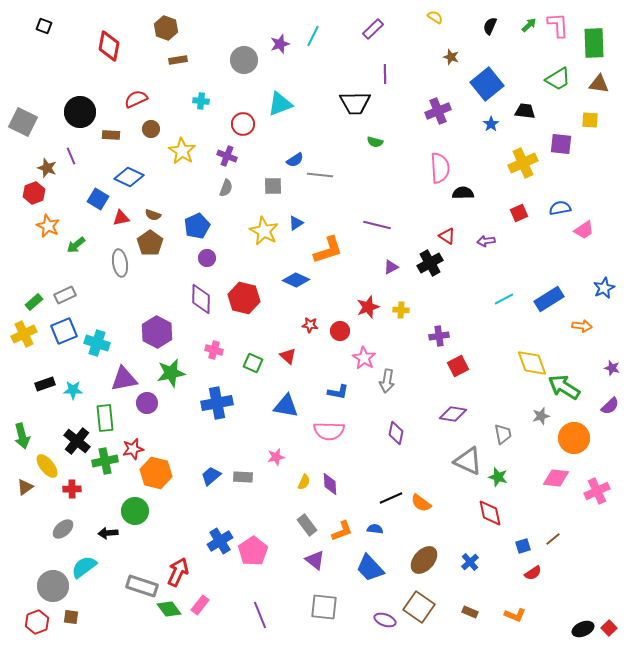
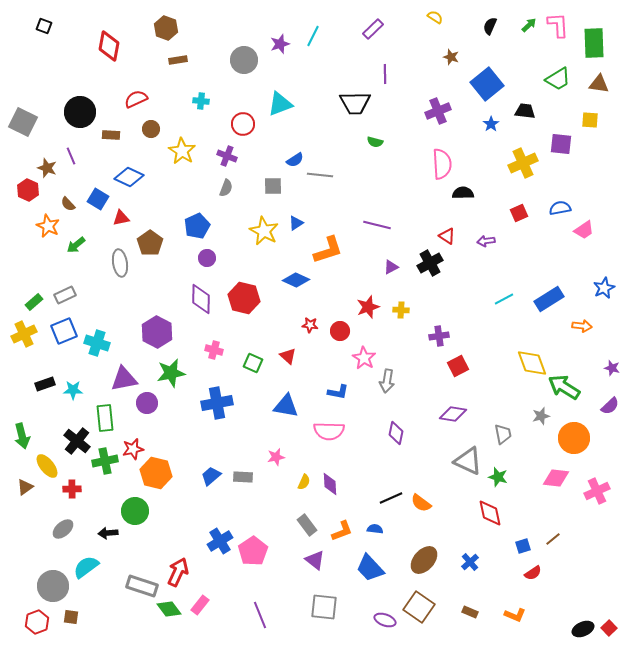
pink semicircle at (440, 168): moved 2 px right, 4 px up
red hexagon at (34, 193): moved 6 px left, 3 px up; rotated 15 degrees counterclockwise
brown semicircle at (153, 215): moved 85 px left, 11 px up; rotated 28 degrees clockwise
cyan semicircle at (84, 567): moved 2 px right
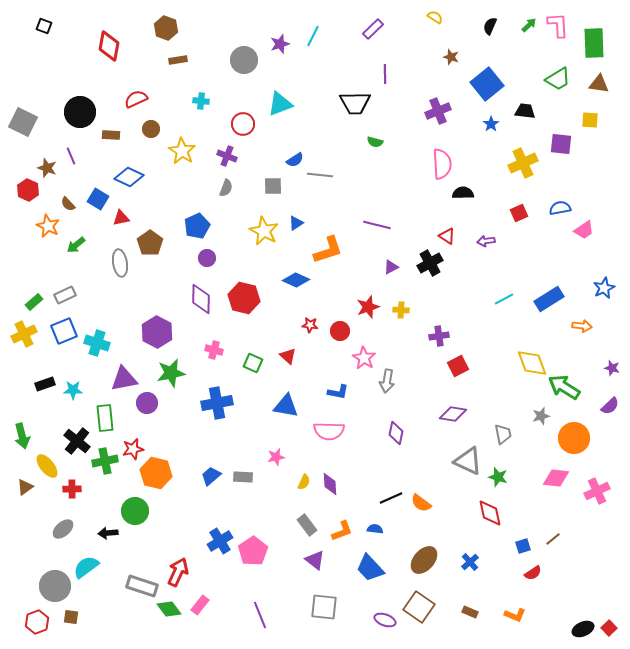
gray circle at (53, 586): moved 2 px right
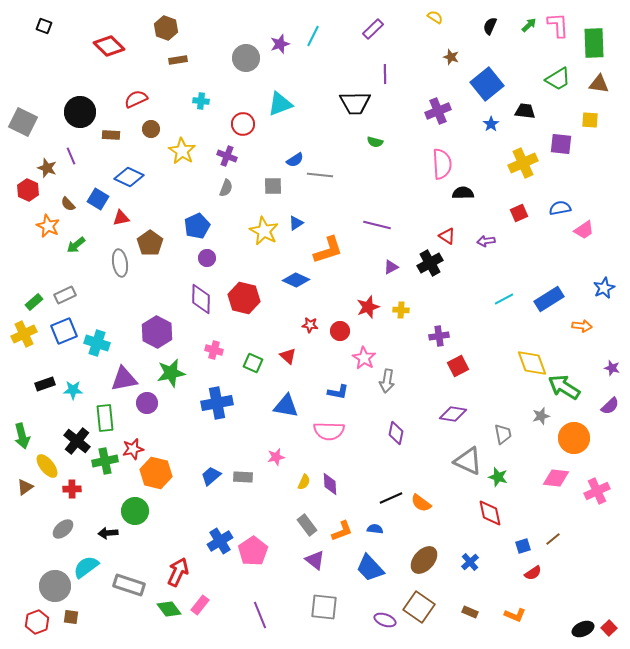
red diamond at (109, 46): rotated 56 degrees counterclockwise
gray circle at (244, 60): moved 2 px right, 2 px up
gray rectangle at (142, 586): moved 13 px left, 1 px up
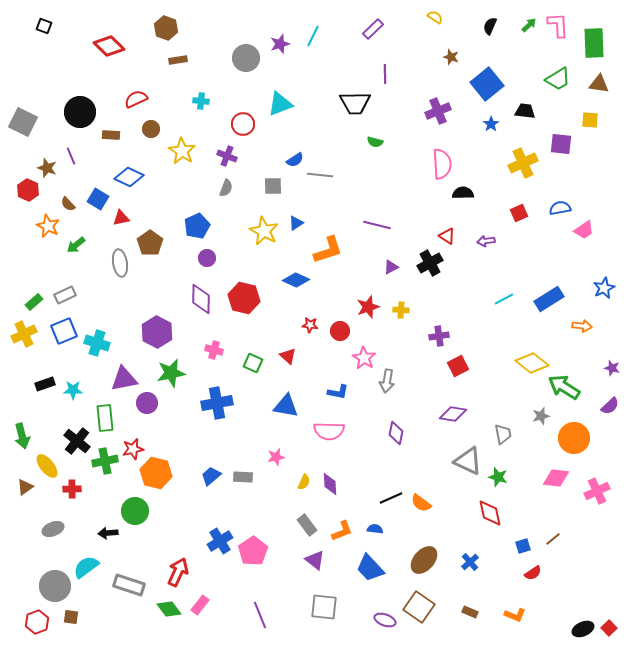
yellow diamond at (532, 363): rotated 32 degrees counterclockwise
gray ellipse at (63, 529): moved 10 px left; rotated 20 degrees clockwise
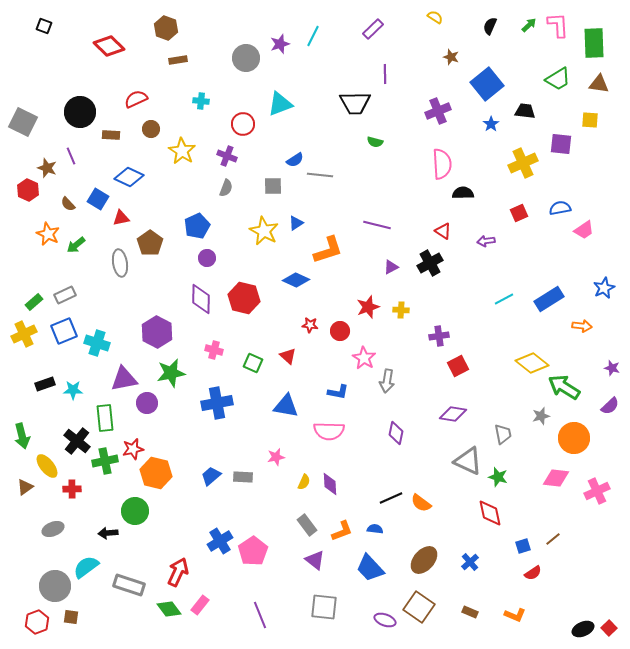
orange star at (48, 226): moved 8 px down
red triangle at (447, 236): moved 4 px left, 5 px up
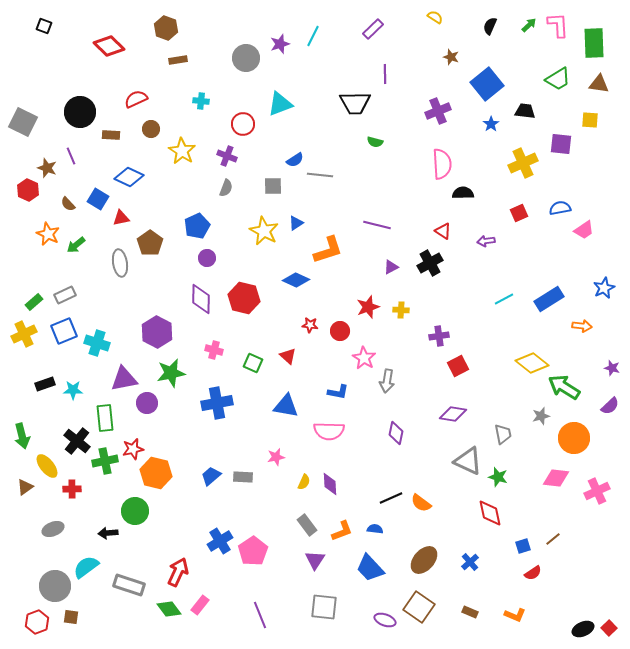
purple triangle at (315, 560): rotated 25 degrees clockwise
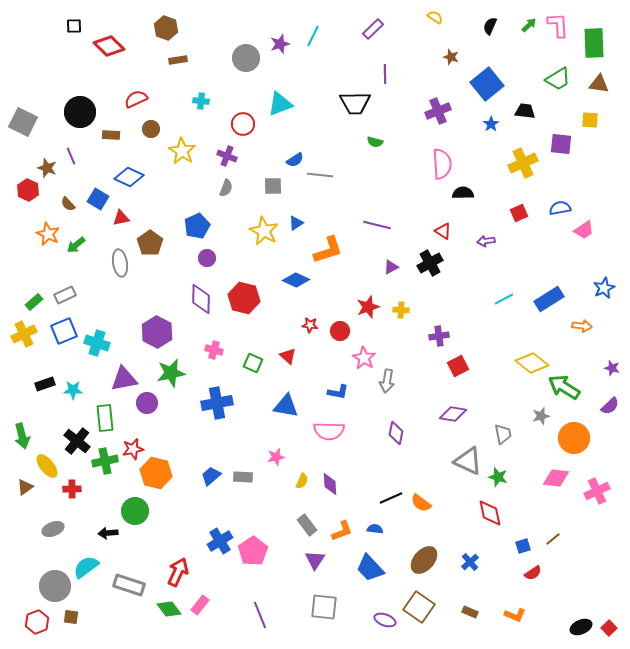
black square at (44, 26): moved 30 px right; rotated 21 degrees counterclockwise
yellow semicircle at (304, 482): moved 2 px left, 1 px up
black ellipse at (583, 629): moved 2 px left, 2 px up
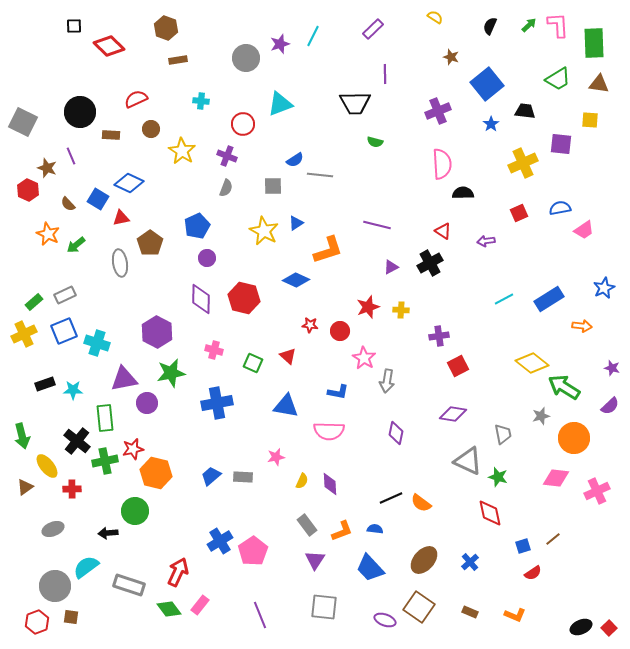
blue diamond at (129, 177): moved 6 px down
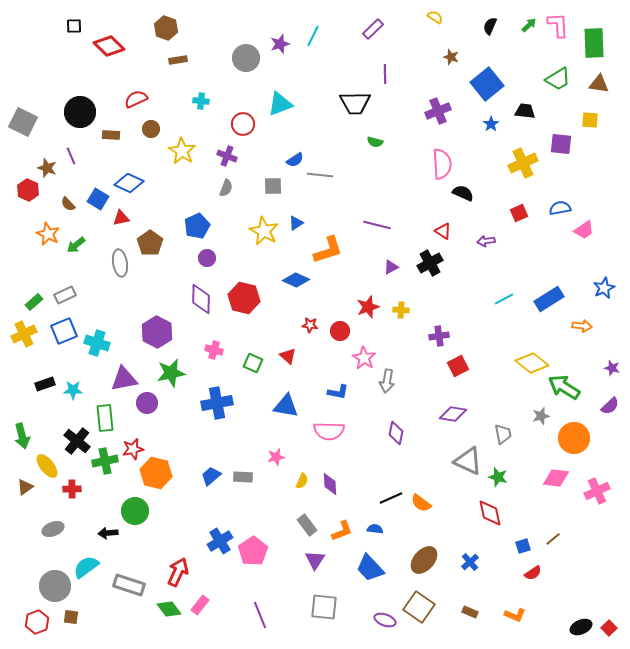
black semicircle at (463, 193): rotated 25 degrees clockwise
